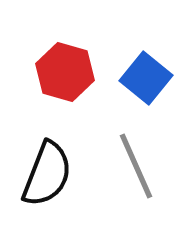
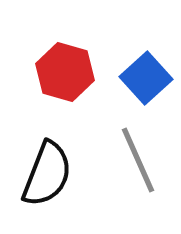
blue square: rotated 9 degrees clockwise
gray line: moved 2 px right, 6 px up
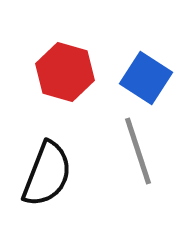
blue square: rotated 15 degrees counterclockwise
gray line: moved 9 px up; rotated 6 degrees clockwise
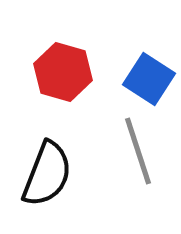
red hexagon: moved 2 px left
blue square: moved 3 px right, 1 px down
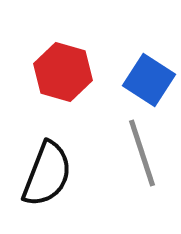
blue square: moved 1 px down
gray line: moved 4 px right, 2 px down
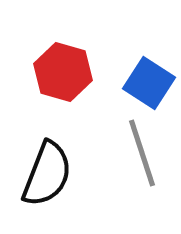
blue square: moved 3 px down
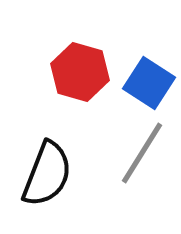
red hexagon: moved 17 px right
gray line: rotated 50 degrees clockwise
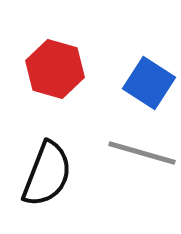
red hexagon: moved 25 px left, 3 px up
gray line: rotated 74 degrees clockwise
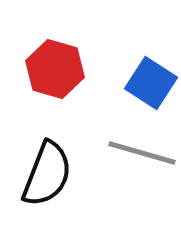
blue square: moved 2 px right
